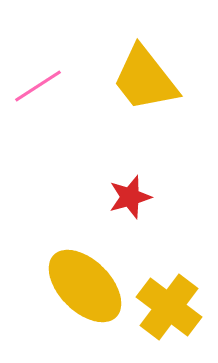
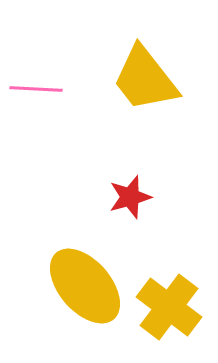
pink line: moved 2 px left, 3 px down; rotated 36 degrees clockwise
yellow ellipse: rotated 4 degrees clockwise
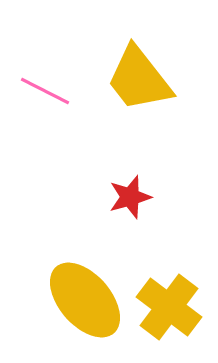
yellow trapezoid: moved 6 px left
pink line: moved 9 px right, 2 px down; rotated 24 degrees clockwise
yellow ellipse: moved 14 px down
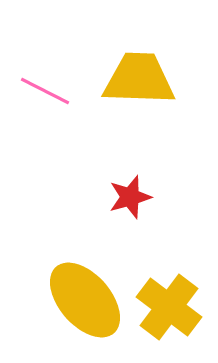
yellow trapezoid: rotated 130 degrees clockwise
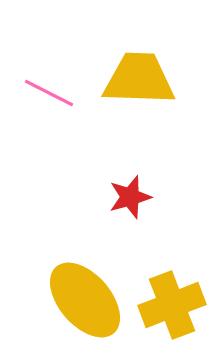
pink line: moved 4 px right, 2 px down
yellow cross: moved 3 px right, 2 px up; rotated 32 degrees clockwise
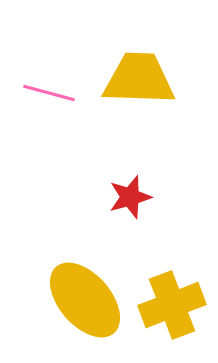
pink line: rotated 12 degrees counterclockwise
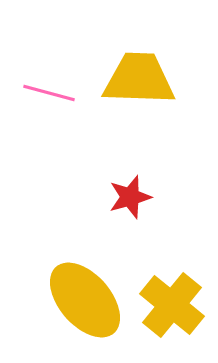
yellow cross: rotated 30 degrees counterclockwise
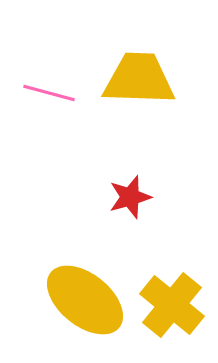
yellow ellipse: rotated 10 degrees counterclockwise
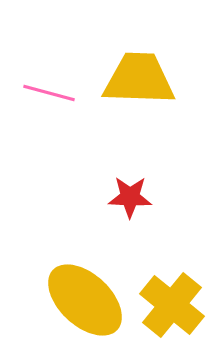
red star: rotated 18 degrees clockwise
yellow ellipse: rotated 4 degrees clockwise
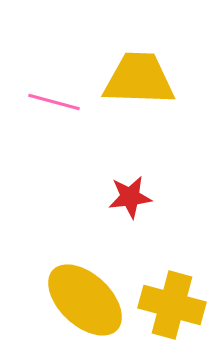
pink line: moved 5 px right, 9 px down
red star: rotated 9 degrees counterclockwise
yellow cross: rotated 24 degrees counterclockwise
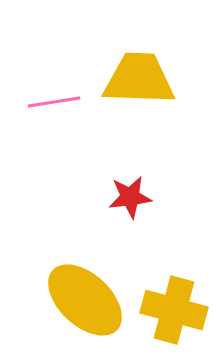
pink line: rotated 24 degrees counterclockwise
yellow cross: moved 2 px right, 5 px down
